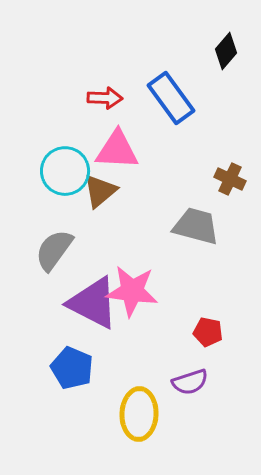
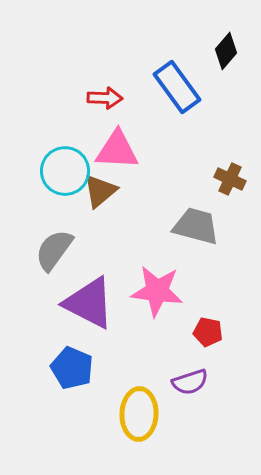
blue rectangle: moved 6 px right, 11 px up
pink star: moved 25 px right
purple triangle: moved 4 px left
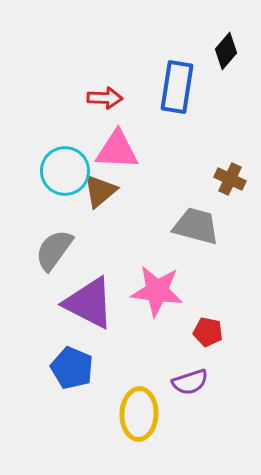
blue rectangle: rotated 45 degrees clockwise
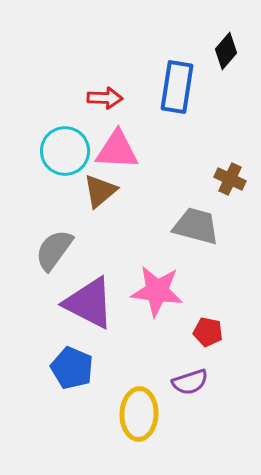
cyan circle: moved 20 px up
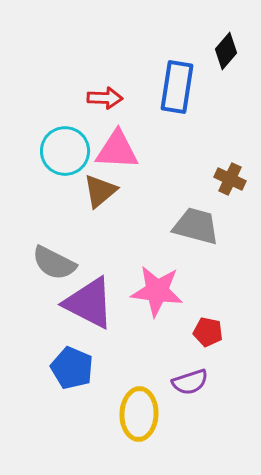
gray semicircle: moved 13 px down; rotated 99 degrees counterclockwise
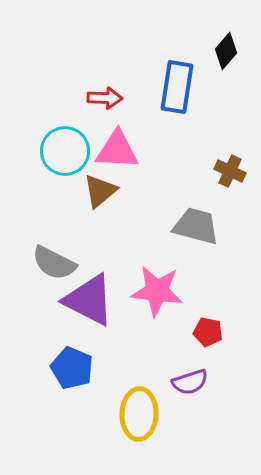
brown cross: moved 8 px up
purple triangle: moved 3 px up
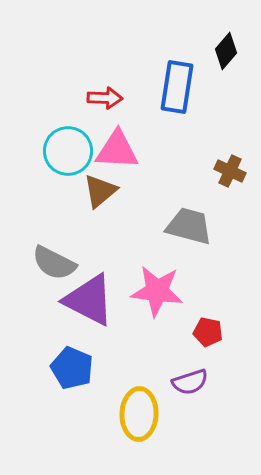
cyan circle: moved 3 px right
gray trapezoid: moved 7 px left
